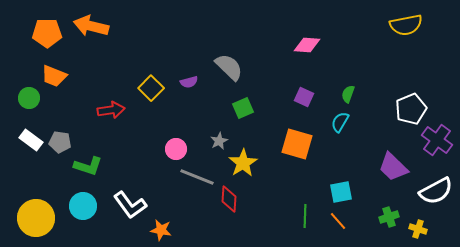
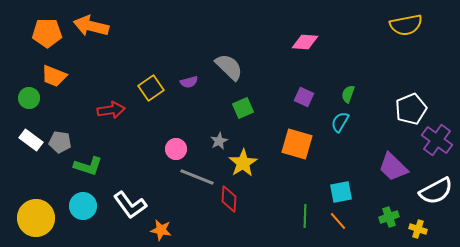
pink diamond: moved 2 px left, 3 px up
yellow square: rotated 10 degrees clockwise
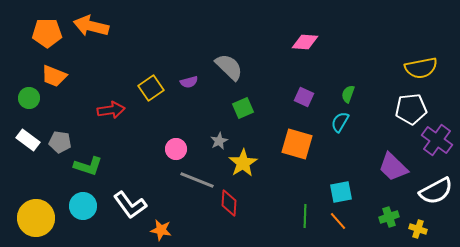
yellow semicircle: moved 15 px right, 43 px down
white pentagon: rotated 16 degrees clockwise
white rectangle: moved 3 px left
gray line: moved 3 px down
red diamond: moved 4 px down
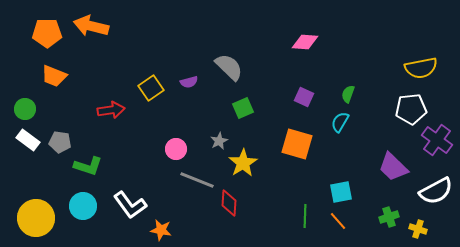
green circle: moved 4 px left, 11 px down
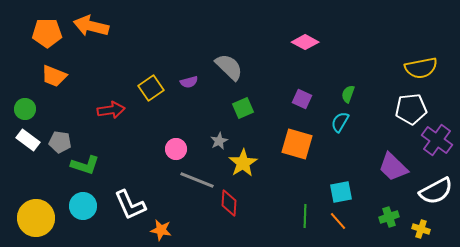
pink diamond: rotated 24 degrees clockwise
purple square: moved 2 px left, 2 px down
green L-shape: moved 3 px left, 1 px up
white L-shape: rotated 12 degrees clockwise
yellow cross: moved 3 px right
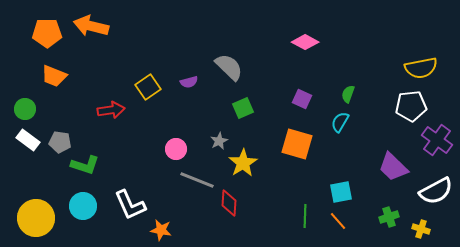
yellow square: moved 3 px left, 1 px up
white pentagon: moved 3 px up
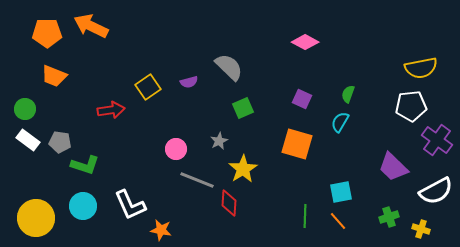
orange arrow: rotated 12 degrees clockwise
yellow star: moved 6 px down
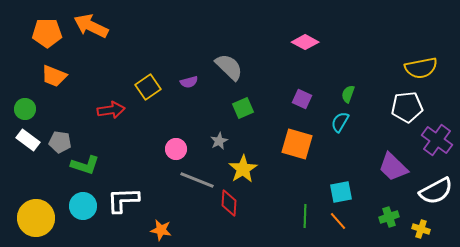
white pentagon: moved 4 px left, 1 px down
white L-shape: moved 7 px left, 5 px up; rotated 112 degrees clockwise
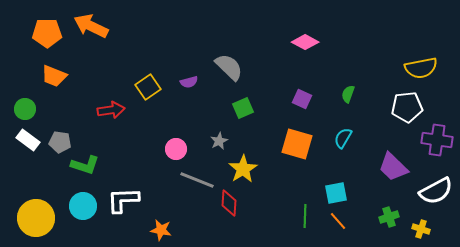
cyan semicircle: moved 3 px right, 16 px down
purple cross: rotated 28 degrees counterclockwise
cyan square: moved 5 px left, 1 px down
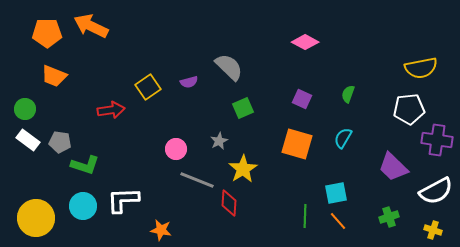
white pentagon: moved 2 px right, 2 px down
yellow cross: moved 12 px right, 1 px down
